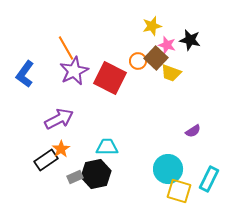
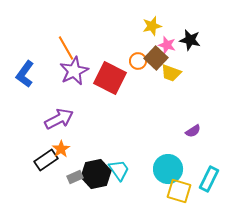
cyan trapezoid: moved 12 px right, 23 px down; rotated 55 degrees clockwise
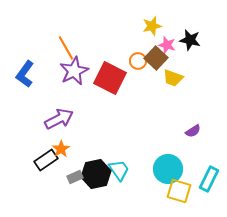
yellow trapezoid: moved 2 px right, 5 px down
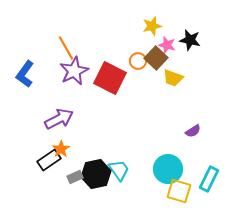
black rectangle: moved 3 px right
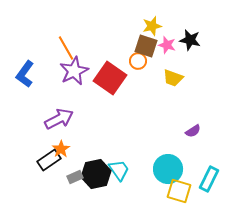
brown square: moved 10 px left, 12 px up; rotated 25 degrees counterclockwise
red square: rotated 8 degrees clockwise
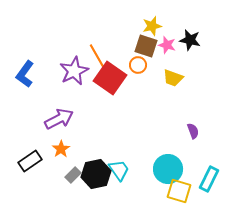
orange line: moved 31 px right, 8 px down
orange circle: moved 4 px down
purple semicircle: rotated 77 degrees counterclockwise
black rectangle: moved 19 px left, 1 px down
gray rectangle: moved 2 px left, 2 px up; rotated 21 degrees counterclockwise
